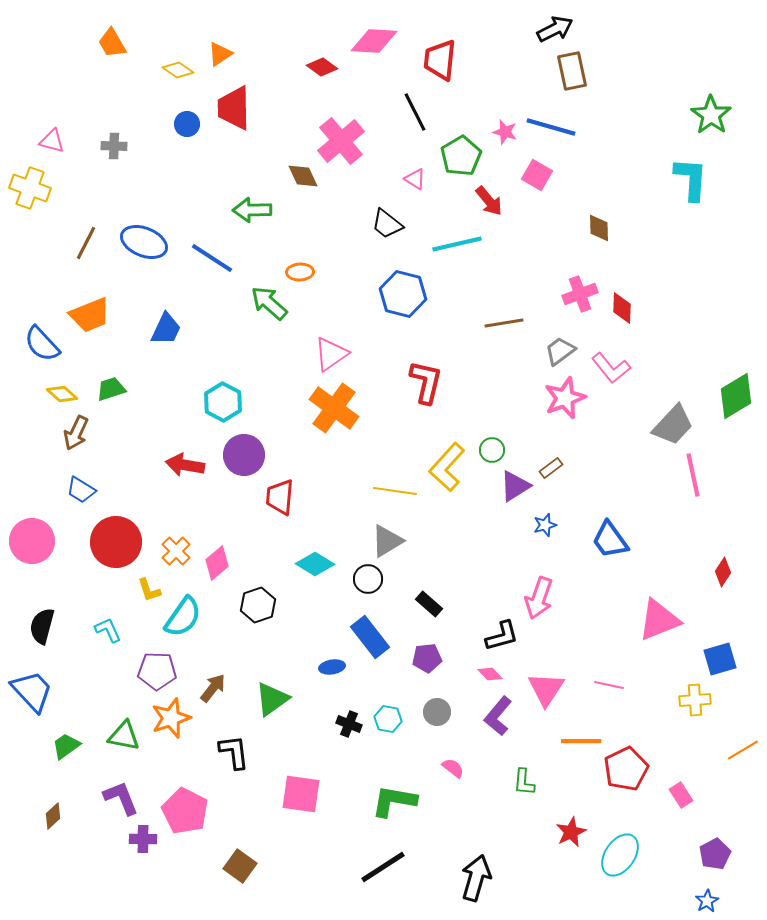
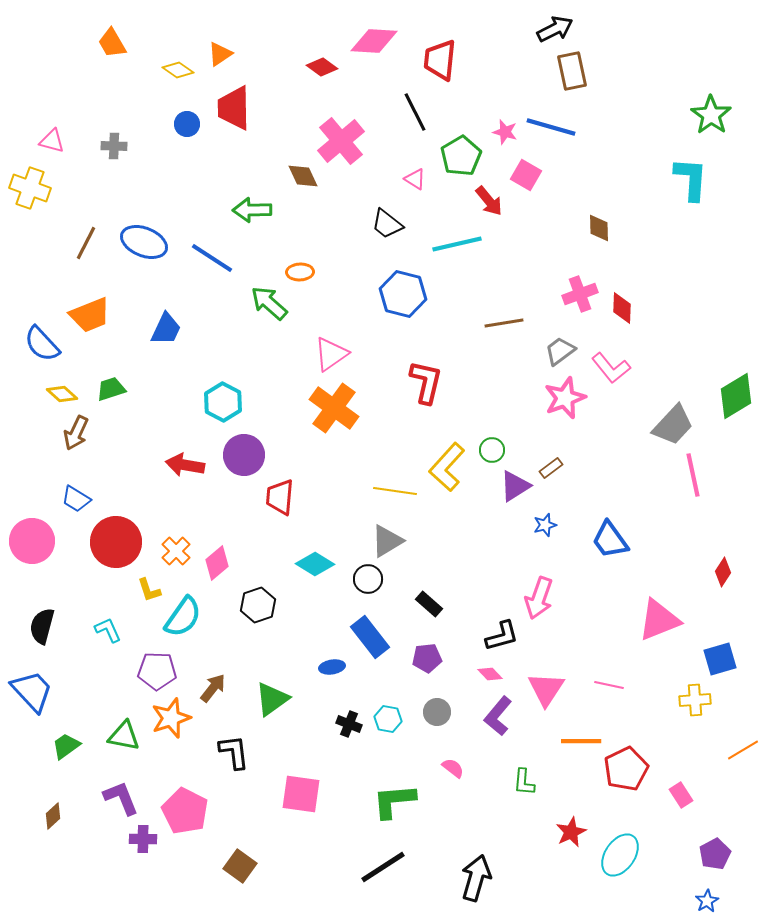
pink square at (537, 175): moved 11 px left
blue trapezoid at (81, 490): moved 5 px left, 9 px down
green L-shape at (394, 801): rotated 15 degrees counterclockwise
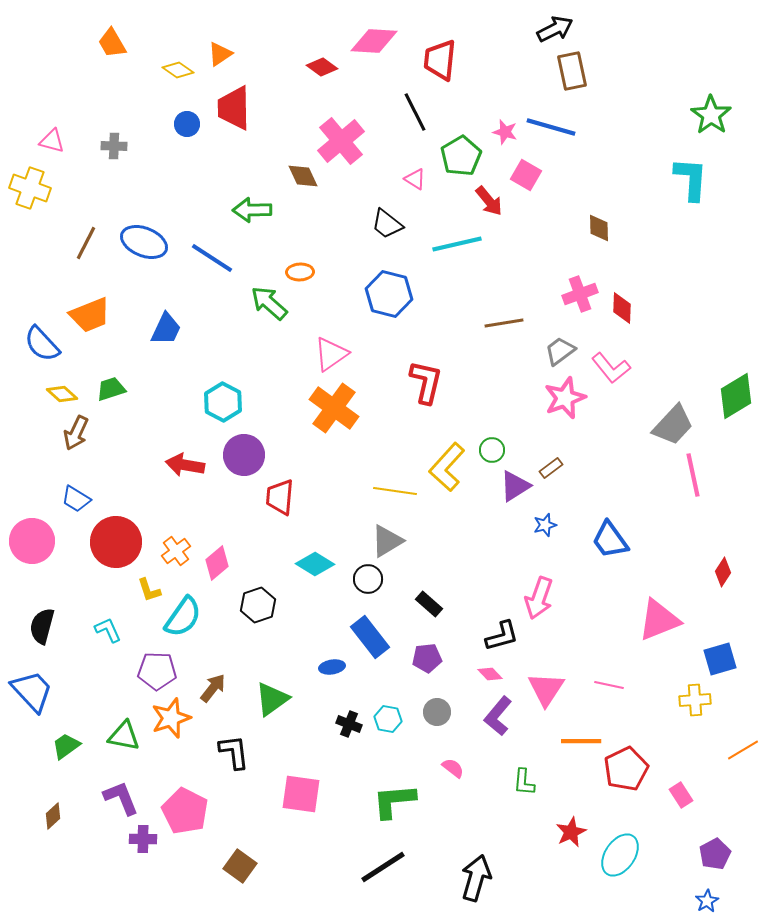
blue hexagon at (403, 294): moved 14 px left
orange cross at (176, 551): rotated 8 degrees clockwise
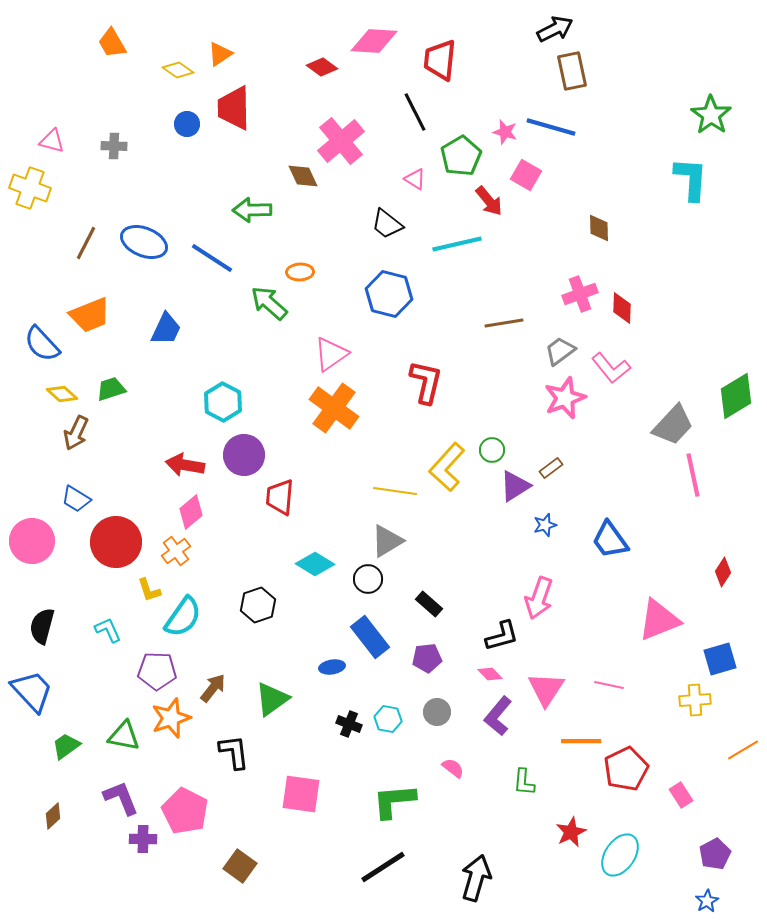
pink diamond at (217, 563): moved 26 px left, 51 px up
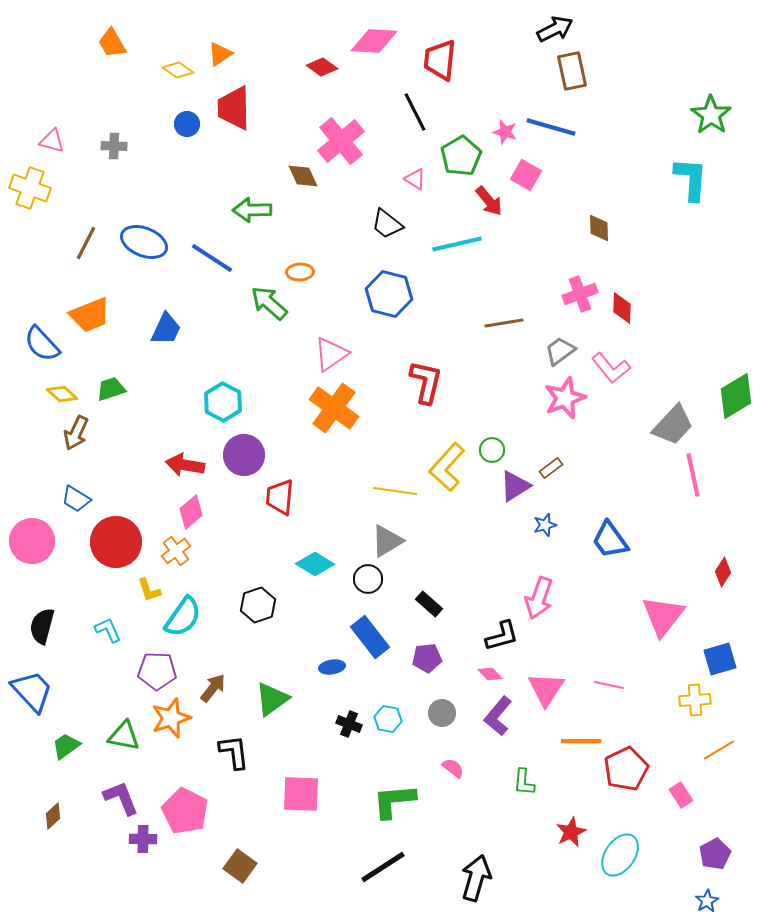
pink triangle at (659, 620): moved 4 px right, 4 px up; rotated 30 degrees counterclockwise
gray circle at (437, 712): moved 5 px right, 1 px down
orange line at (743, 750): moved 24 px left
pink square at (301, 794): rotated 6 degrees counterclockwise
